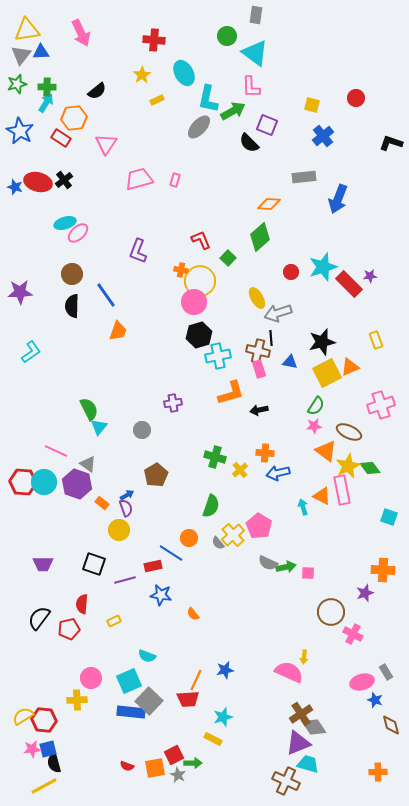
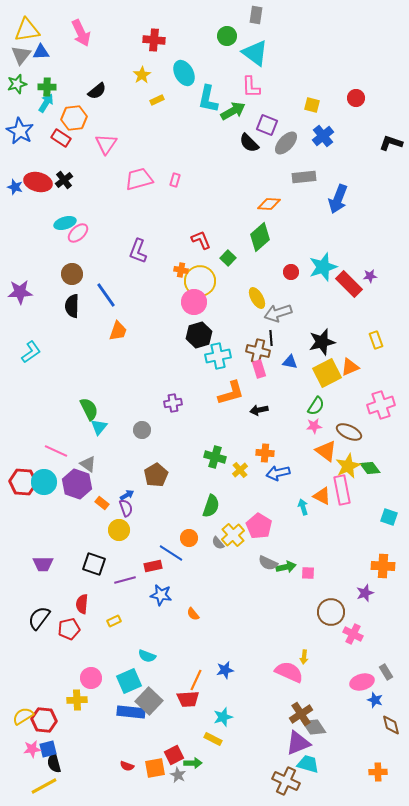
gray ellipse at (199, 127): moved 87 px right, 16 px down
orange cross at (383, 570): moved 4 px up
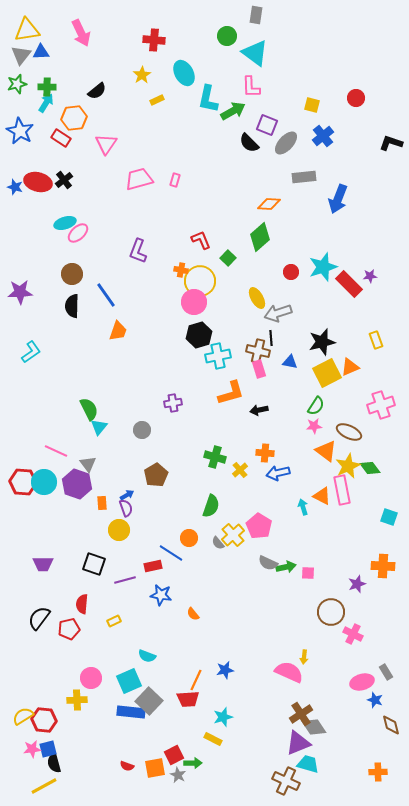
gray triangle at (88, 464): rotated 18 degrees clockwise
orange rectangle at (102, 503): rotated 48 degrees clockwise
purple star at (365, 593): moved 8 px left, 9 px up
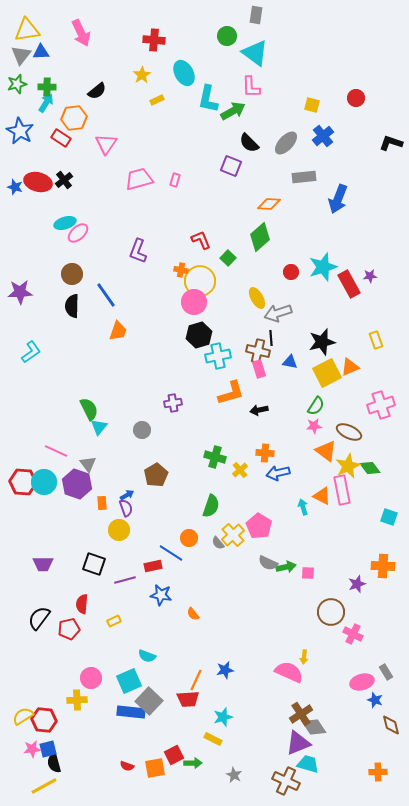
purple square at (267, 125): moved 36 px left, 41 px down
red rectangle at (349, 284): rotated 16 degrees clockwise
gray star at (178, 775): moved 56 px right
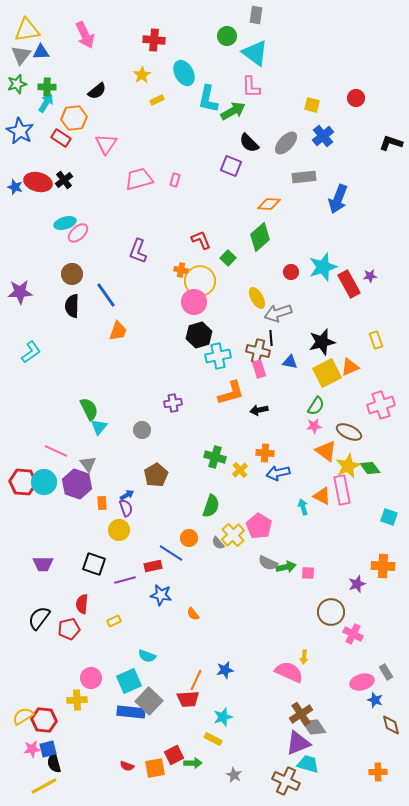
pink arrow at (81, 33): moved 4 px right, 2 px down
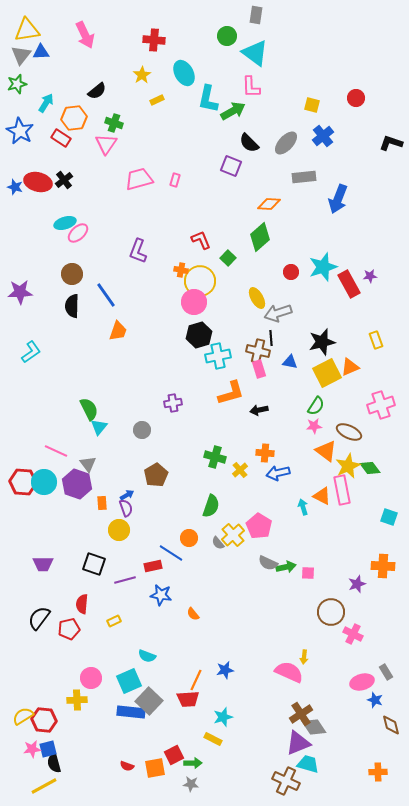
green cross at (47, 87): moved 67 px right, 36 px down; rotated 18 degrees clockwise
gray star at (234, 775): moved 43 px left, 9 px down; rotated 21 degrees counterclockwise
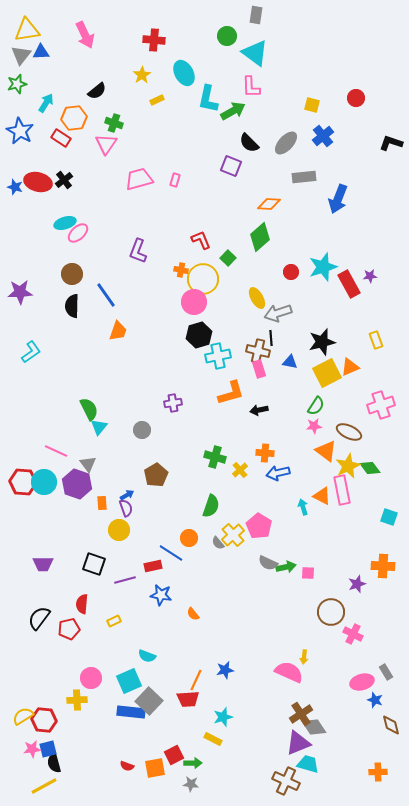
yellow circle at (200, 281): moved 3 px right, 2 px up
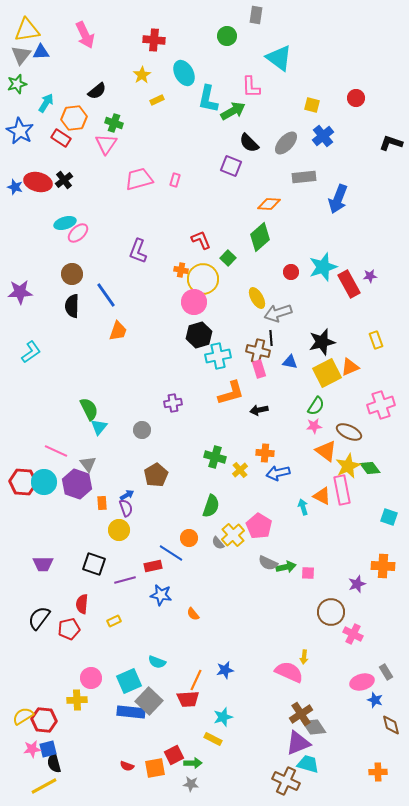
cyan triangle at (255, 53): moved 24 px right, 5 px down
cyan semicircle at (147, 656): moved 10 px right, 6 px down
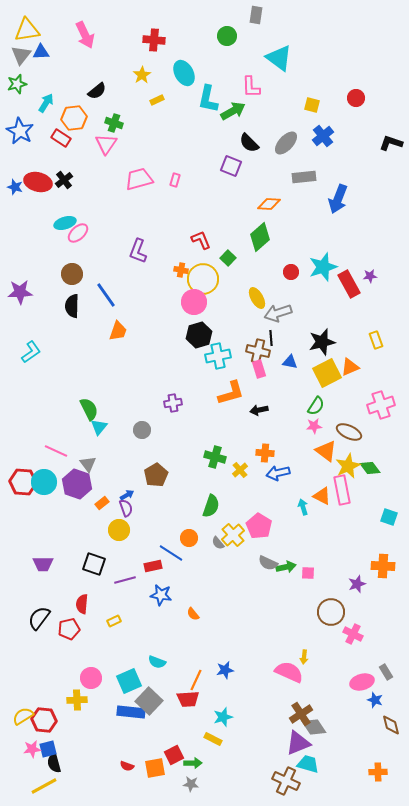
orange rectangle at (102, 503): rotated 56 degrees clockwise
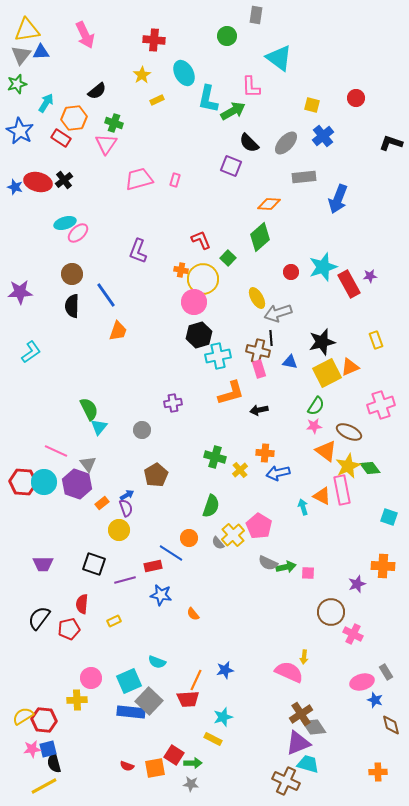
red square at (174, 755): rotated 30 degrees counterclockwise
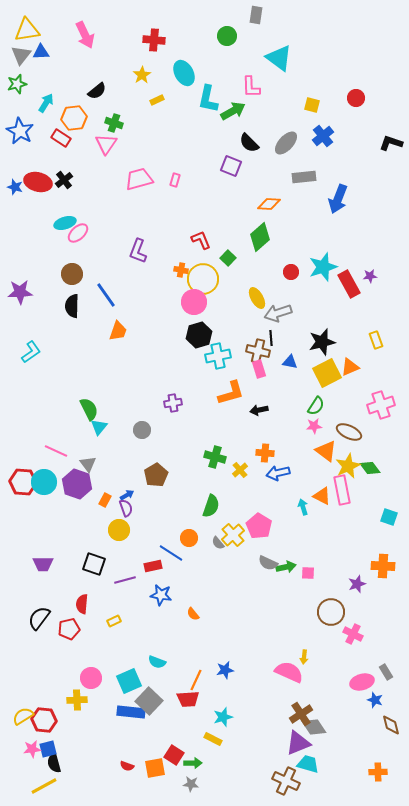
orange rectangle at (102, 503): moved 3 px right, 3 px up; rotated 24 degrees counterclockwise
